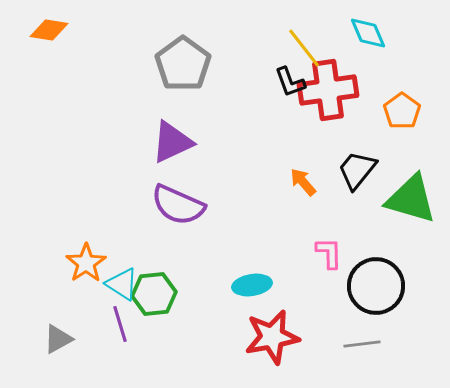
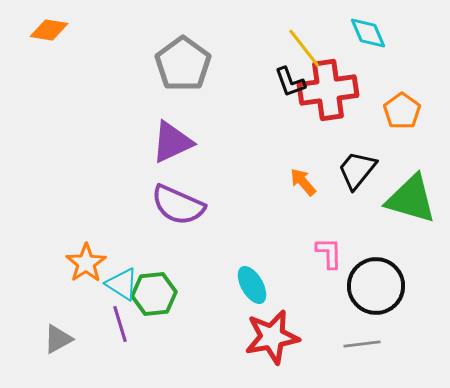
cyan ellipse: rotated 69 degrees clockwise
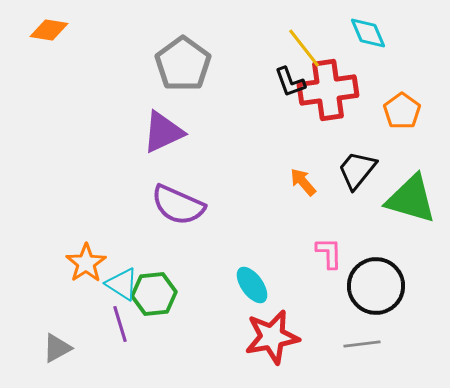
purple triangle: moved 9 px left, 10 px up
cyan ellipse: rotated 6 degrees counterclockwise
gray triangle: moved 1 px left, 9 px down
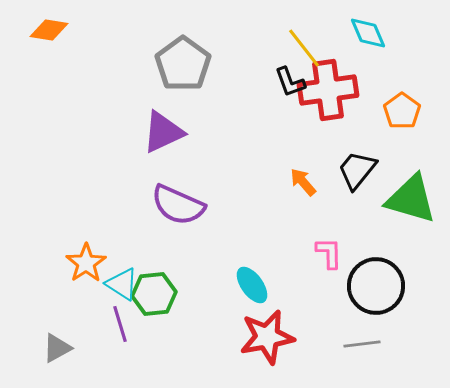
red star: moved 5 px left
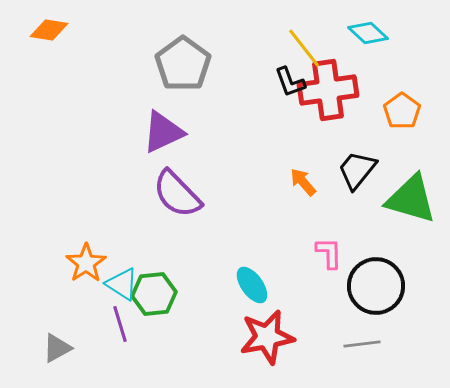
cyan diamond: rotated 24 degrees counterclockwise
purple semicircle: moved 1 px left, 11 px up; rotated 22 degrees clockwise
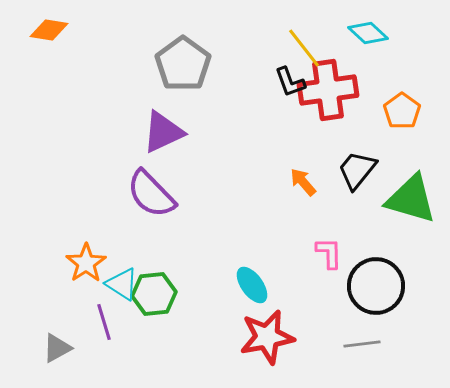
purple semicircle: moved 26 px left
purple line: moved 16 px left, 2 px up
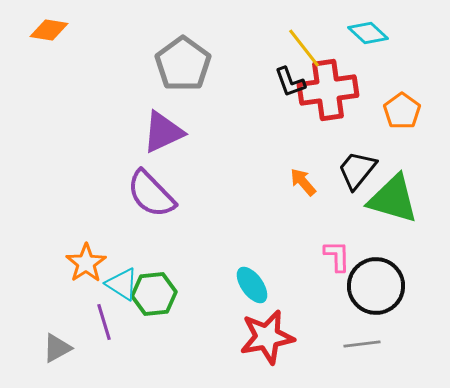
green triangle: moved 18 px left
pink L-shape: moved 8 px right, 3 px down
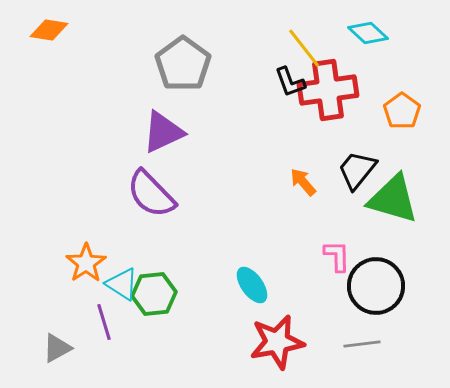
red star: moved 10 px right, 5 px down
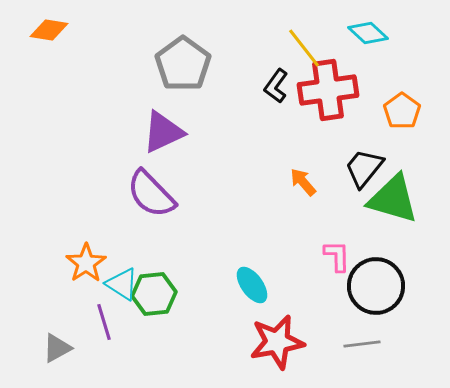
black L-shape: moved 14 px left, 4 px down; rotated 56 degrees clockwise
black trapezoid: moved 7 px right, 2 px up
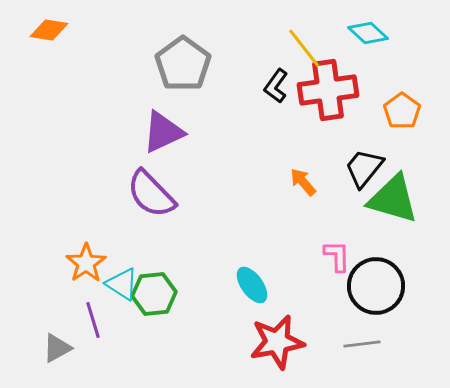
purple line: moved 11 px left, 2 px up
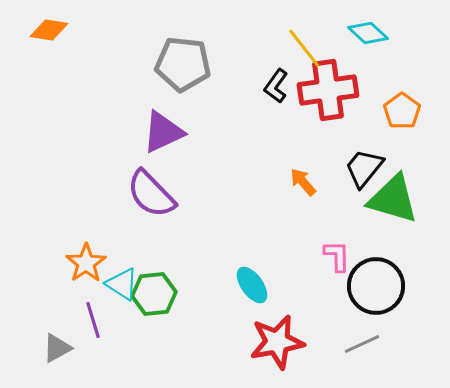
gray pentagon: rotated 30 degrees counterclockwise
gray line: rotated 18 degrees counterclockwise
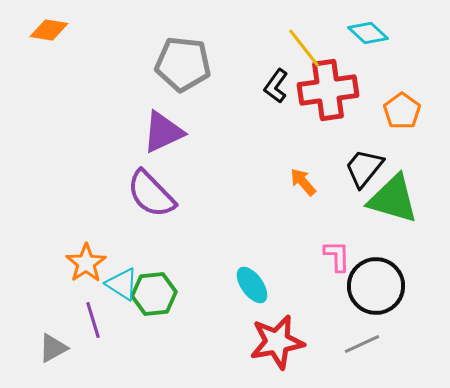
gray triangle: moved 4 px left
